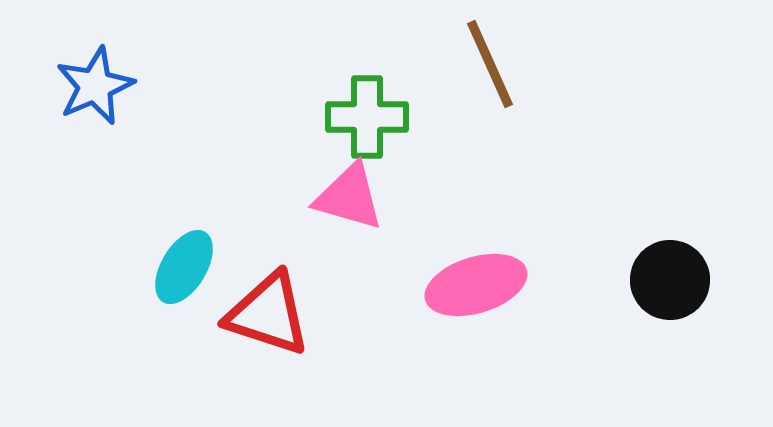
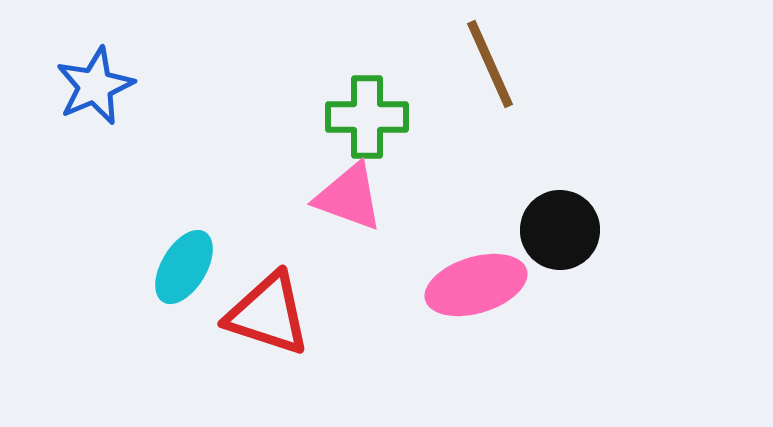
pink triangle: rotated 4 degrees clockwise
black circle: moved 110 px left, 50 px up
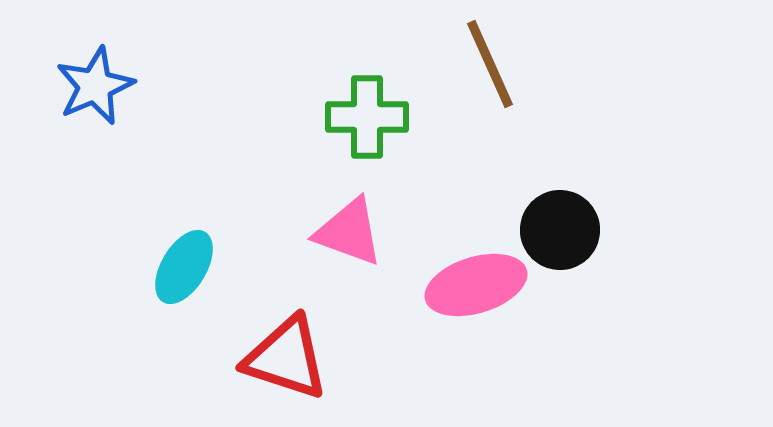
pink triangle: moved 35 px down
red triangle: moved 18 px right, 44 px down
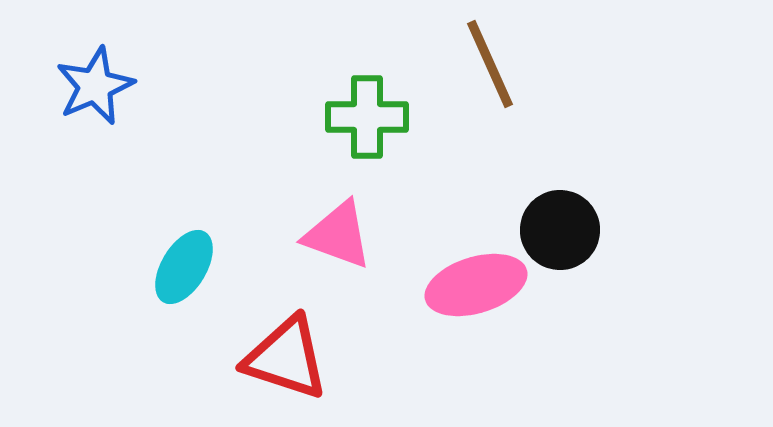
pink triangle: moved 11 px left, 3 px down
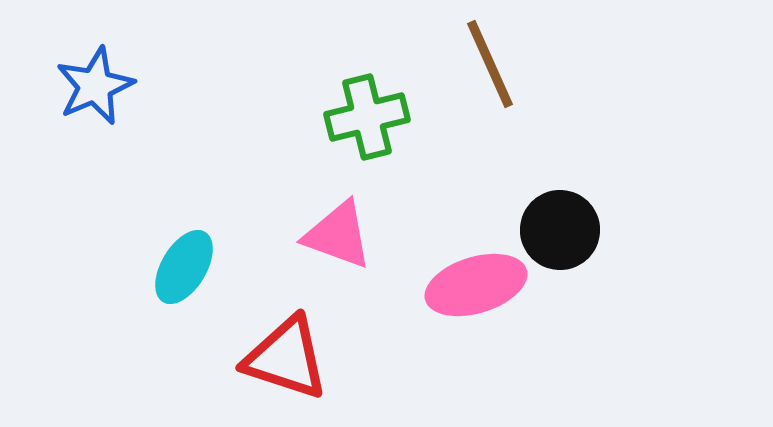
green cross: rotated 14 degrees counterclockwise
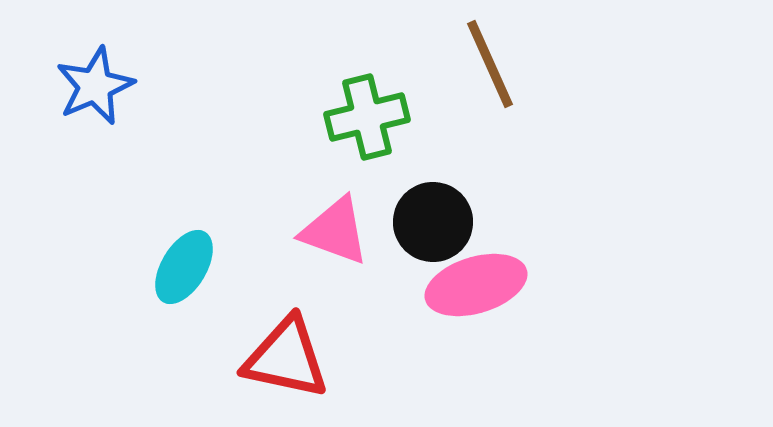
black circle: moved 127 px left, 8 px up
pink triangle: moved 3 px left, 4 px up
red triangle: rotated 6 degrees counterclockwise
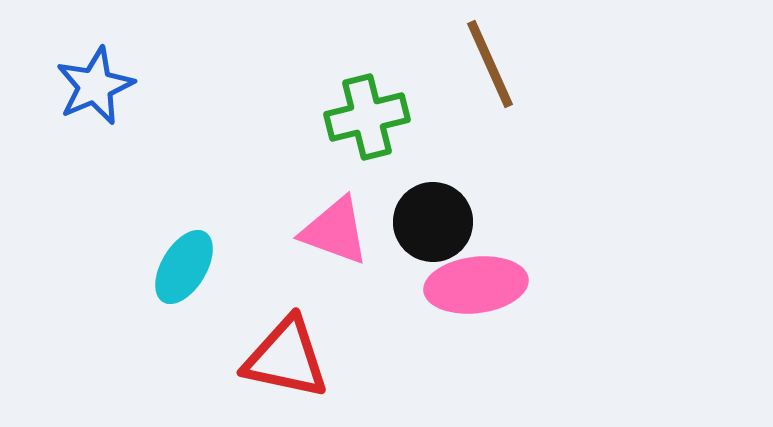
pink ellipse: rotated 10 degrees clockwise
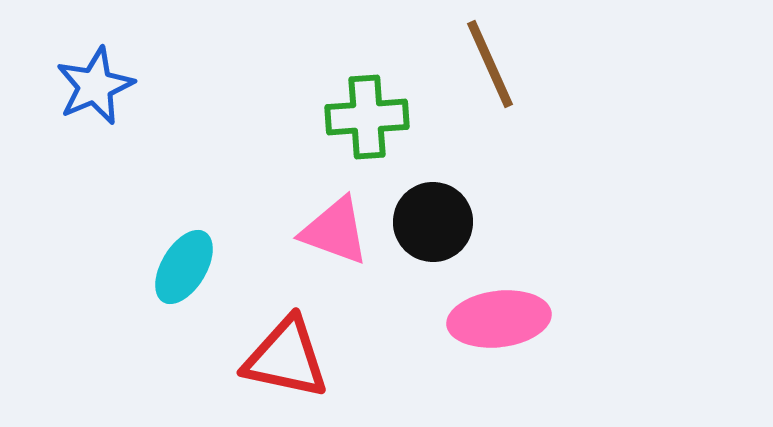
green cross: rotated 10 degrees clockwise
pink ellipse: moved 23 px right, 34 px down
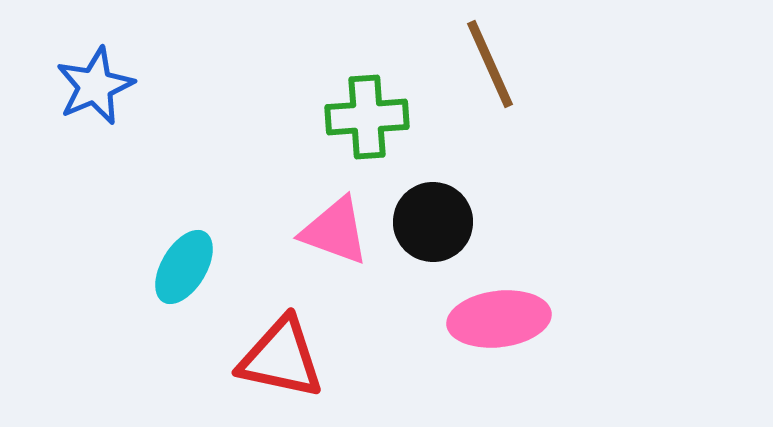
red triangle: moved 5 px left
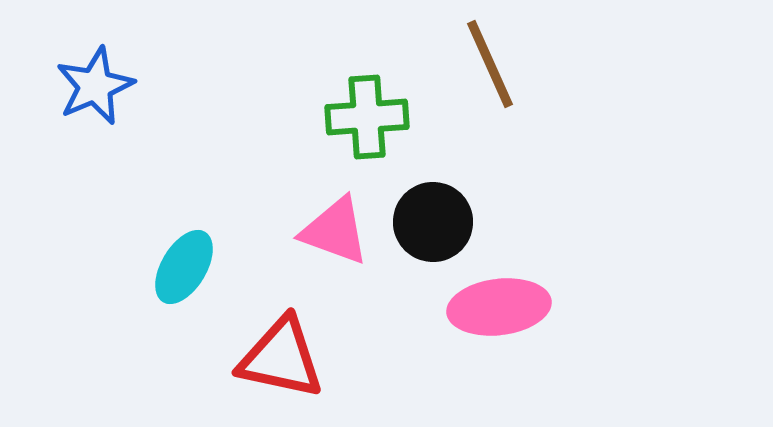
pink ellipse: moved 12 px up
